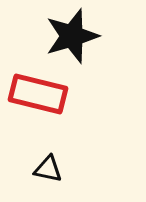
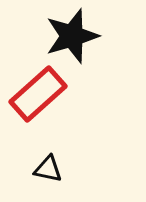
red rectangle: rotated 56 degrees counterclockwise
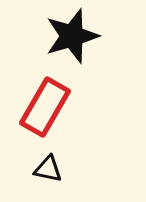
red rectangle: moved 7 px right, 13 px down; rotated 18 degrees counterclockwise
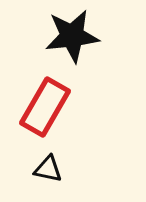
black star: rotated 10 degrees clockwise
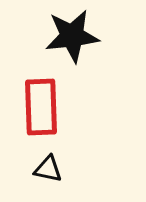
red rectangle: moved 4 px left; rotated 32 degrees counterclockwise
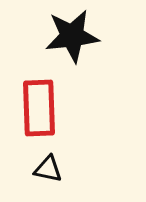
red rectangle: moved 2 px left, 1 px down
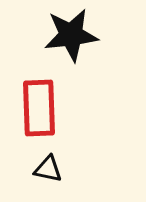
black star: moved 1 px left, 1 px up
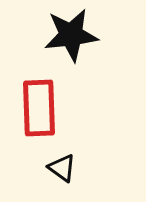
black triangle: moved 14 px right, 1 px up; rotated 24 degrees clockwise
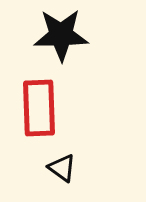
black star: moved 10 px left; rotated 6 degrees clockwise
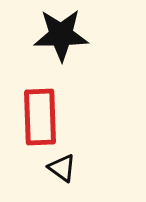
red rectangle: moved 1 px right, 9 px down
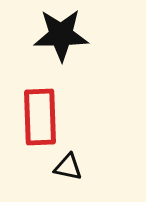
black triangle: moved 6 px right, 1 px up; rotated 24 degrees counterclockwise
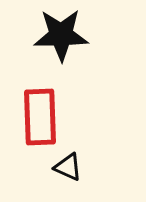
black triangle: rotated 12 degrees clockwise
